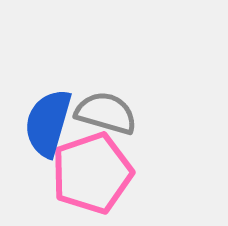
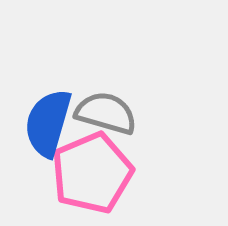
pink pentagon: rotated 4 degrees counterclockwise
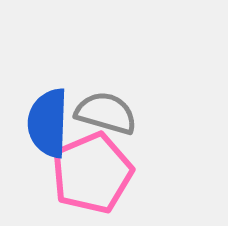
blue semicircle: rotated 14 degrees counterclockwise
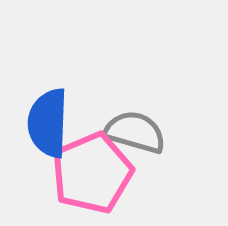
gray semicircle: moved 29 px right, 19 px down
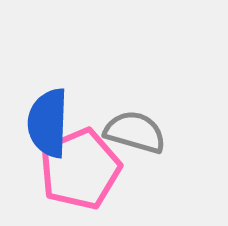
pink pentagon: moved 12 px left, 4 px up
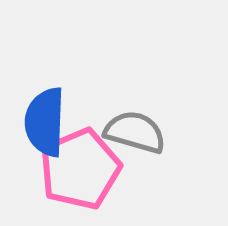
blue semicircle: moved 3 px left, 1 px up
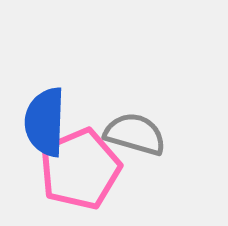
gray semicircle: moved 2 px down
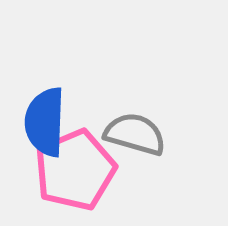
pink pentagon: moved 5 px left, 1 px down
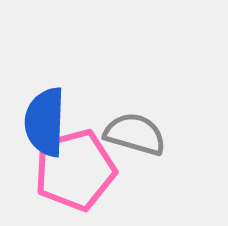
pink pentagon: rotated 8 degrees clockwise
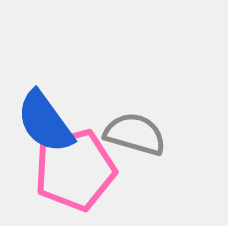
blue semicircle: rotated 38 degrees counterclockwise
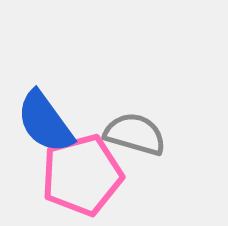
pink pentagon: moved 7 px right, 5 px down
